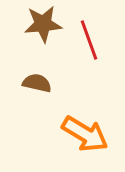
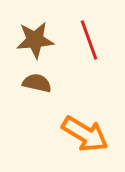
brown star: moved 8 px left, 16 px down
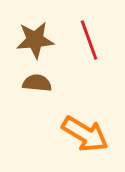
brown semicircle: rotated 8 degrees counterclockwise
